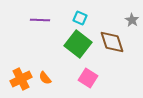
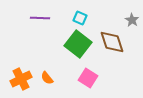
purple line: moved 2 px up
orange semicircle: moved 2 px right
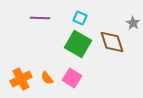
gray star: moved 1 px right, 3 px down
green square: rotated 8 degrees counterclockwise
pink square: moved 16 px left
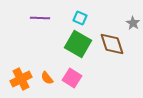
brown diamond: moved 2 px down
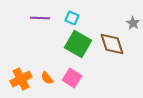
cyan square: moved 8 px left
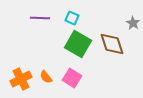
orange semicircle: moved 1 px left, 1 px up
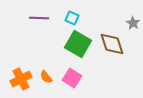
purple line: moved 1 px left
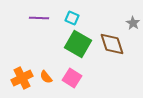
orange cross: moved 1 px right, 1 px up
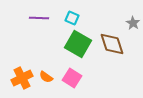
orange semicircle: rotated 16 degrees counterclockwise
